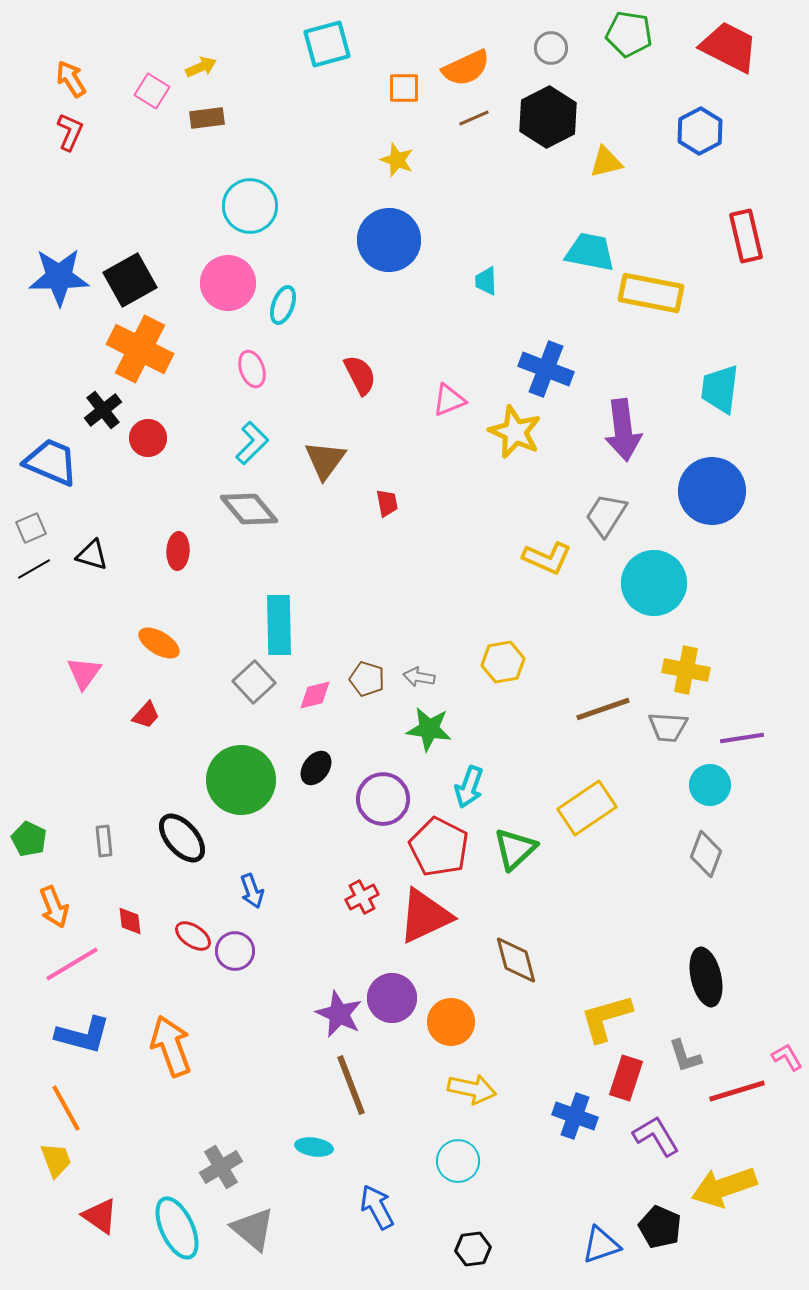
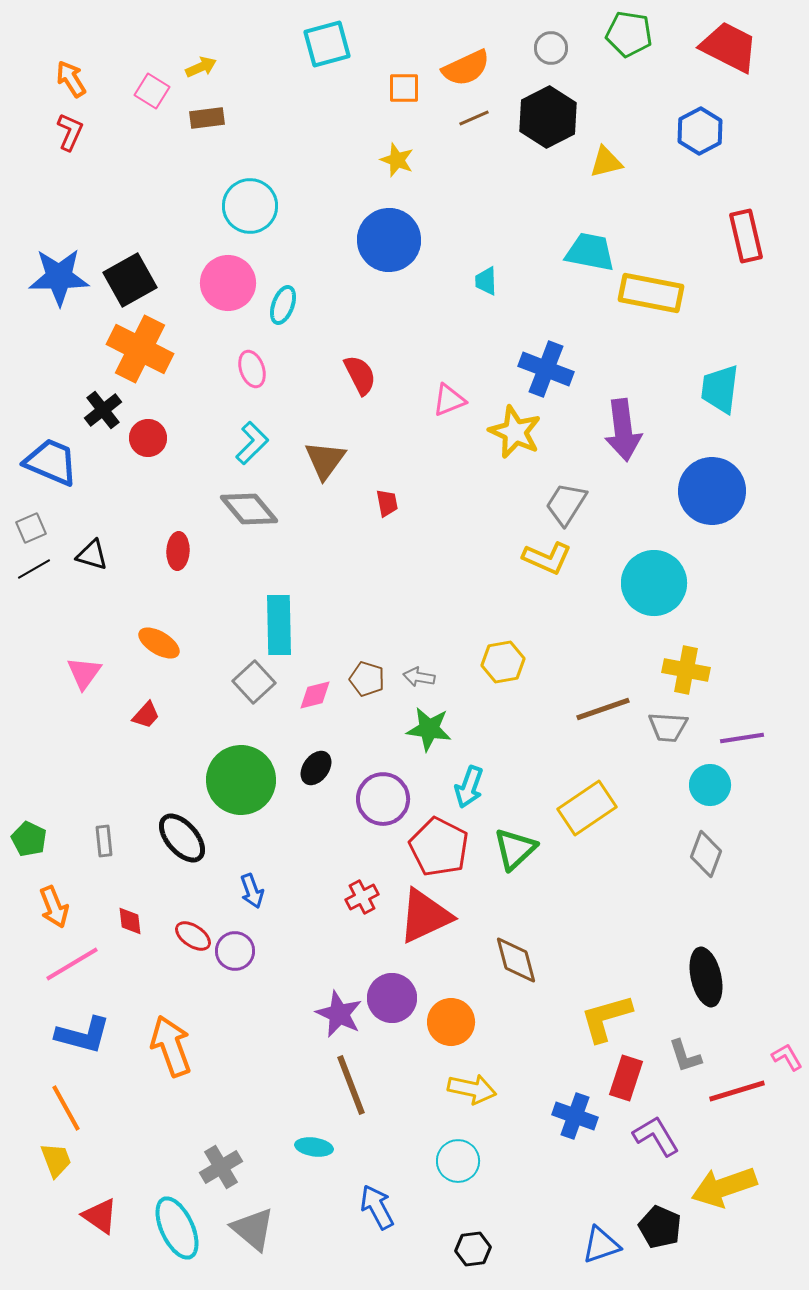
gray trapezoid at (606, 515): moved 40 px left, 11 px up
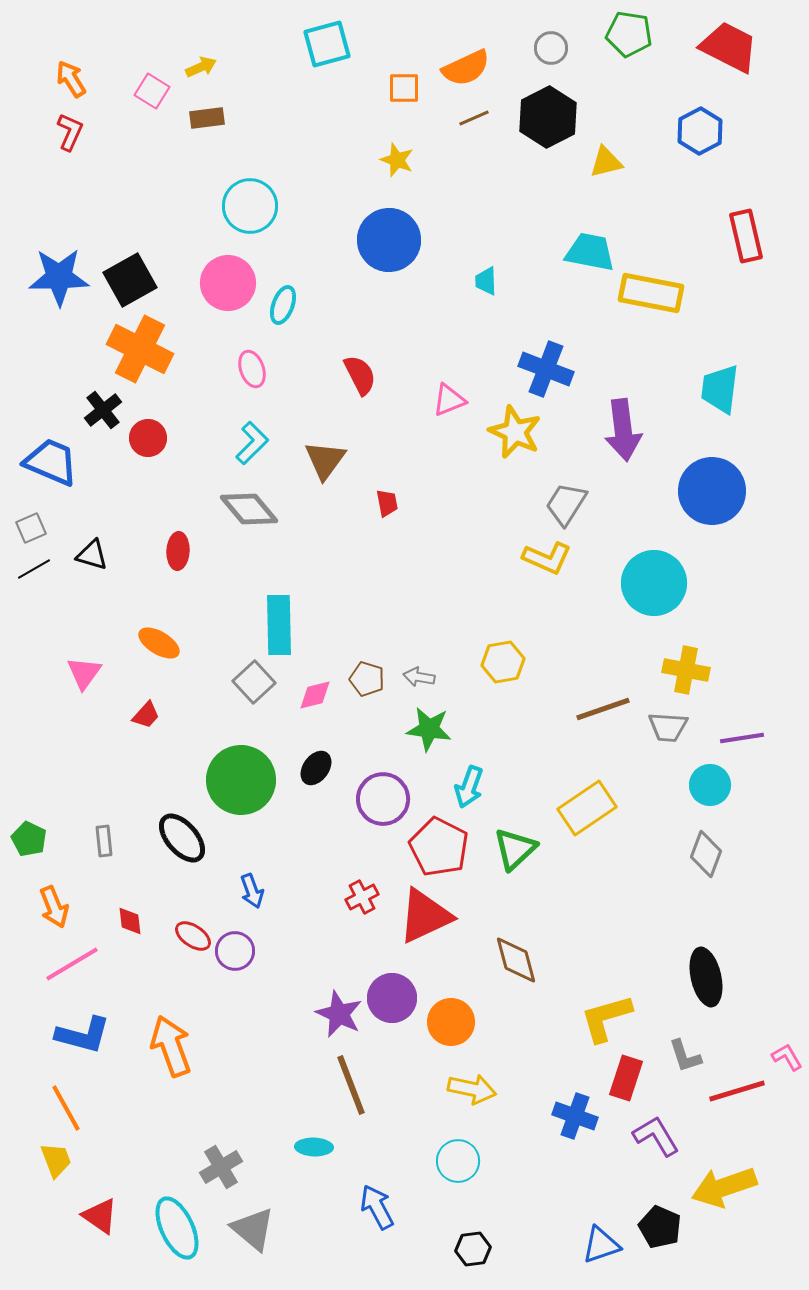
cyan ellipse at (314, 1147): rotated 6 degrees counterclockwise
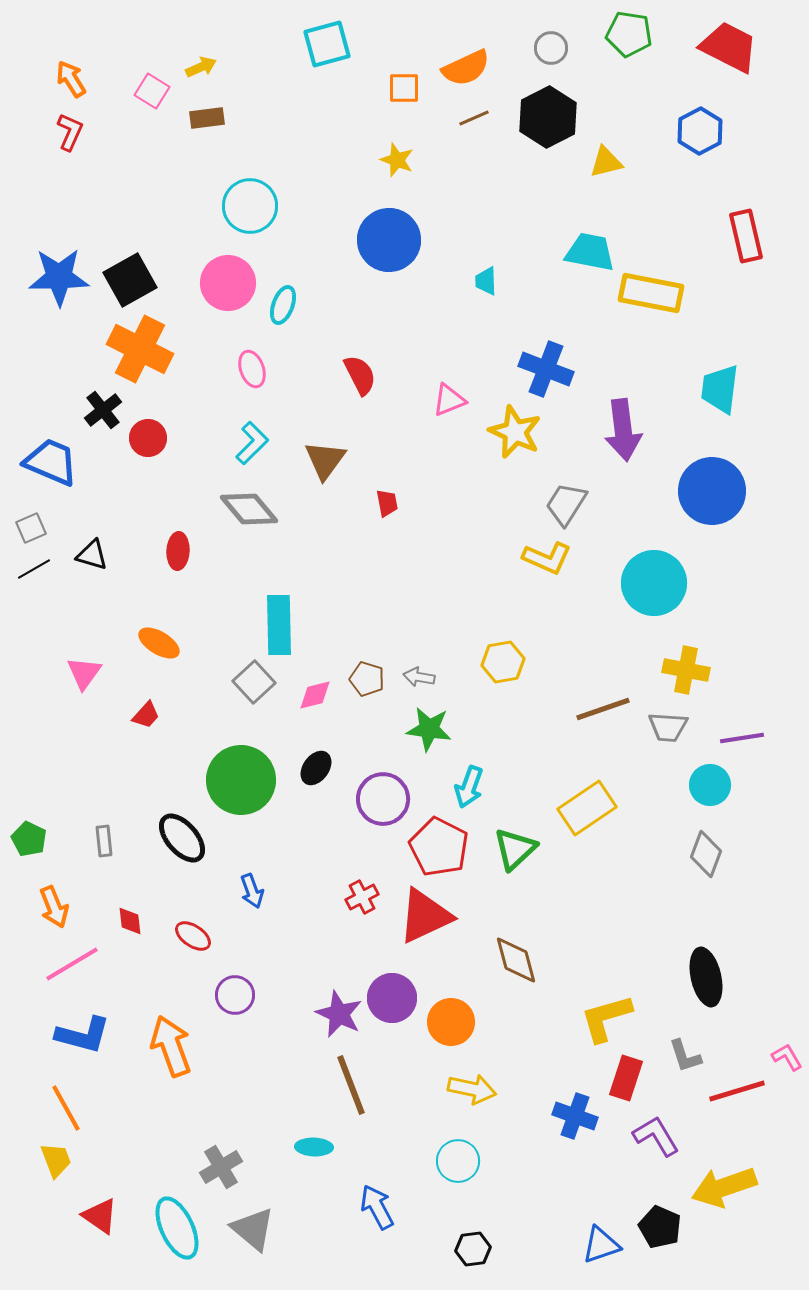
purple circle at (235, 951): moved 44 px down
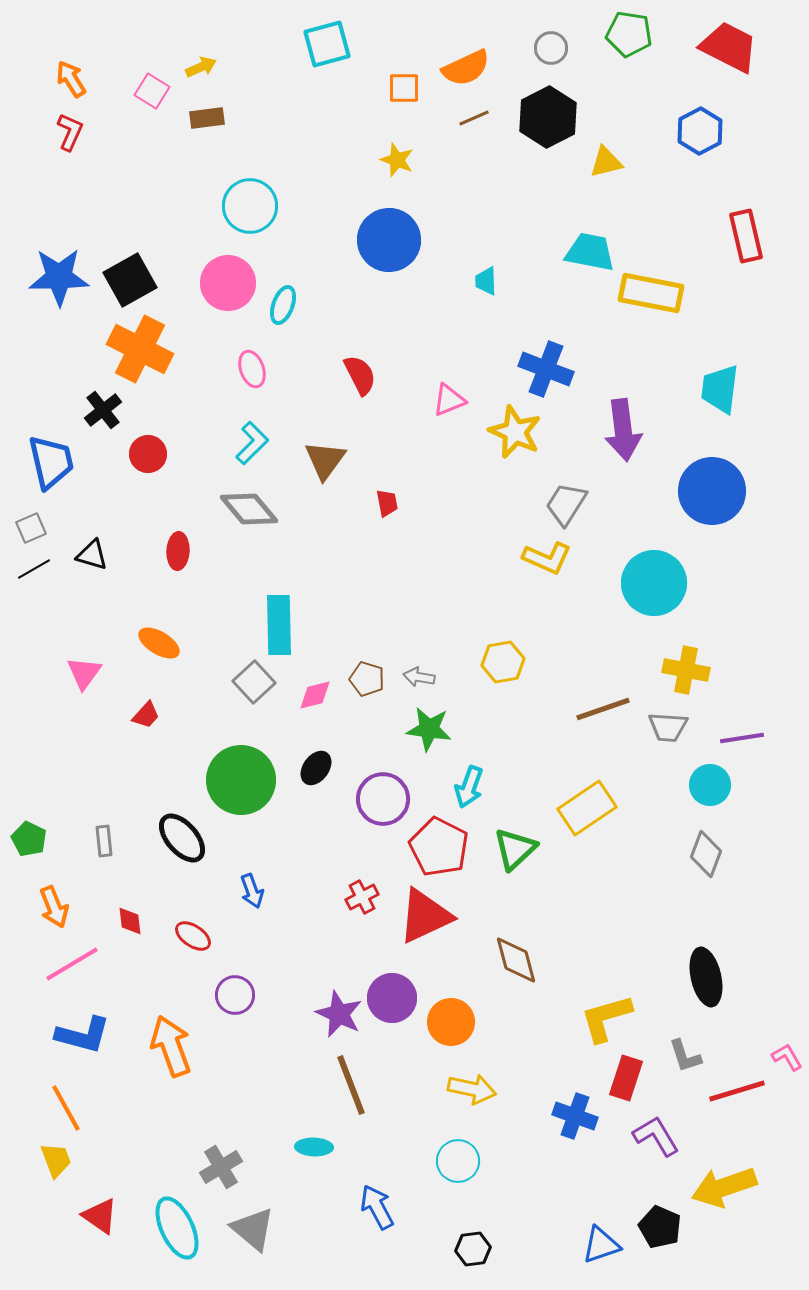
red circle at (148, 438): moved 16 px down
blue trapezoid at (51, 462): rotated 54 degrees clockwise
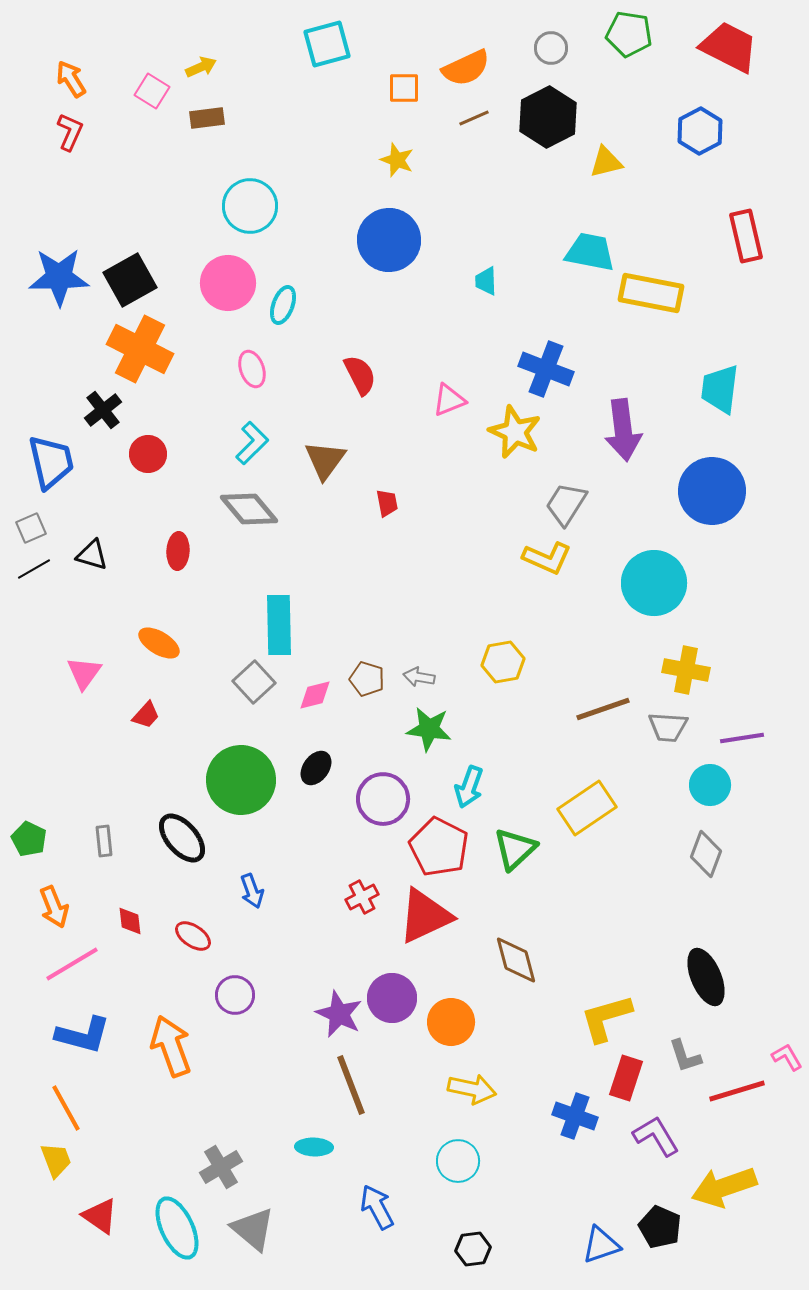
black ellipse at (706, 977): rotated 10 degrees counterclockwise
